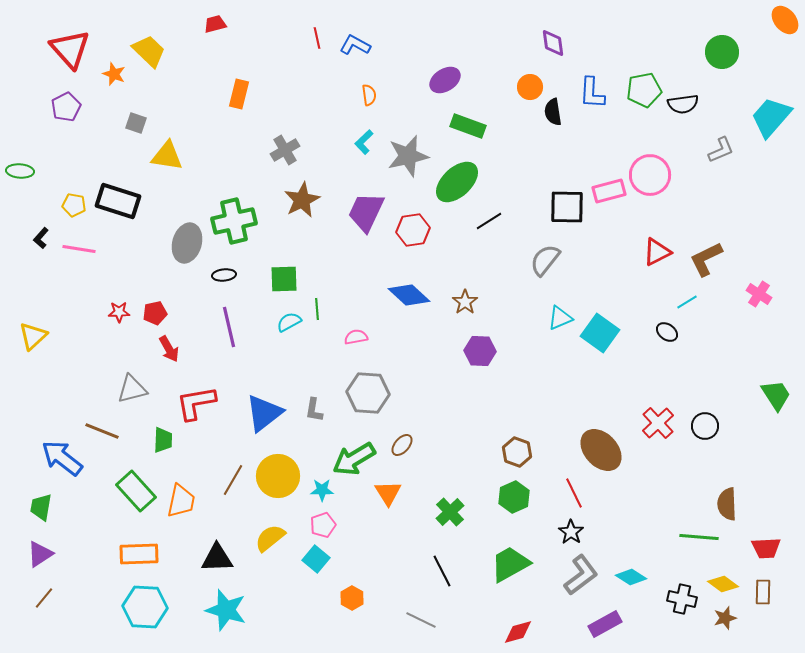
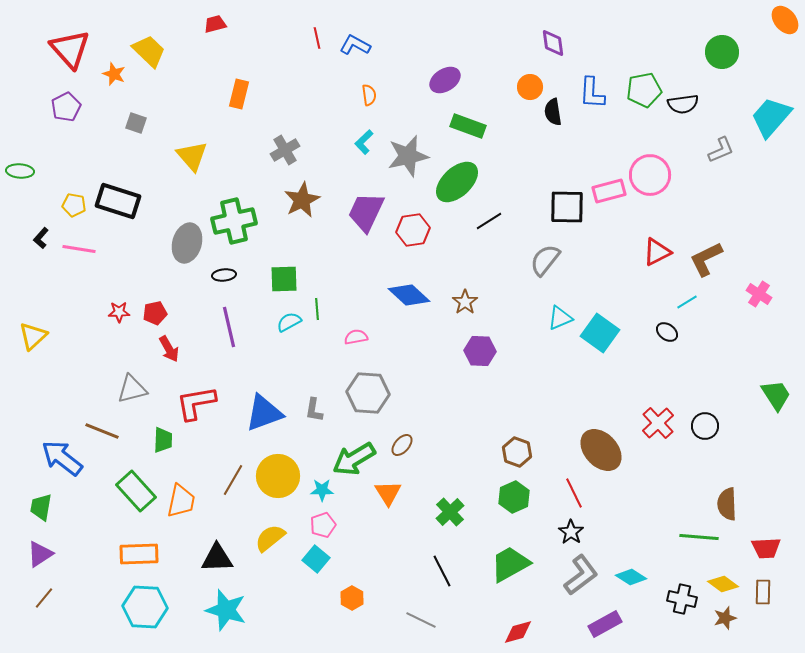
yellow triangle at (167, 156): moved 25 px right; rotated 40 degrees clockwise
blue triangle at (264, 413): rotated 18 degrees clockwise
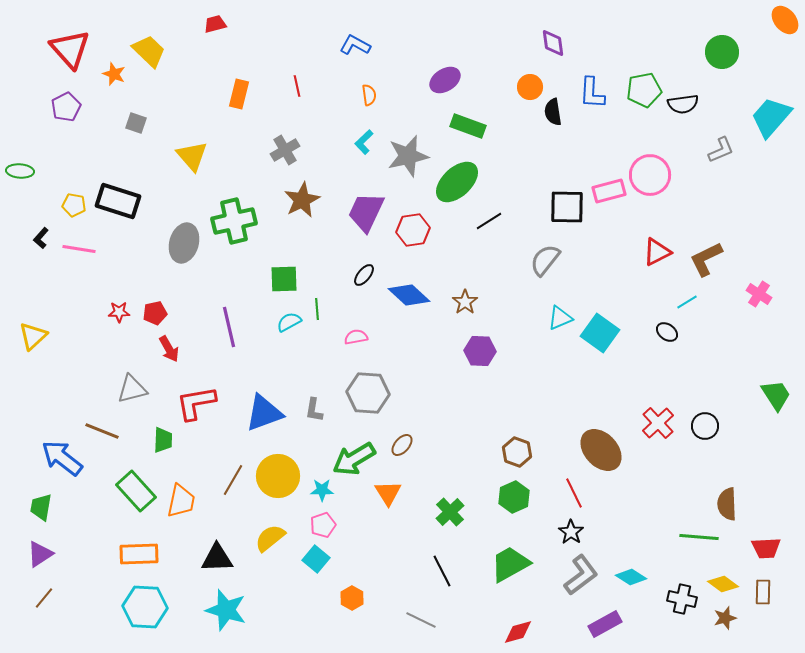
red line at (317, 38): moved 20 px left, 48 px down
gray ellipse at (187, 243): moved 3 px left
black ellipse at (224, 275): moved 140 px right; rotated 45 degrees counterclockwise
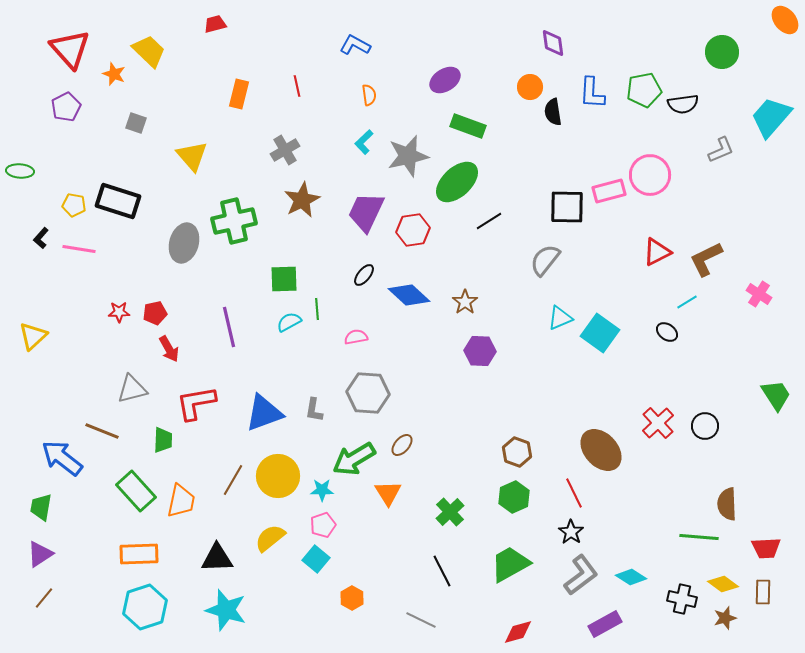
cyan hexagon at (145, 607): rotated 21 degrees counterclockwise
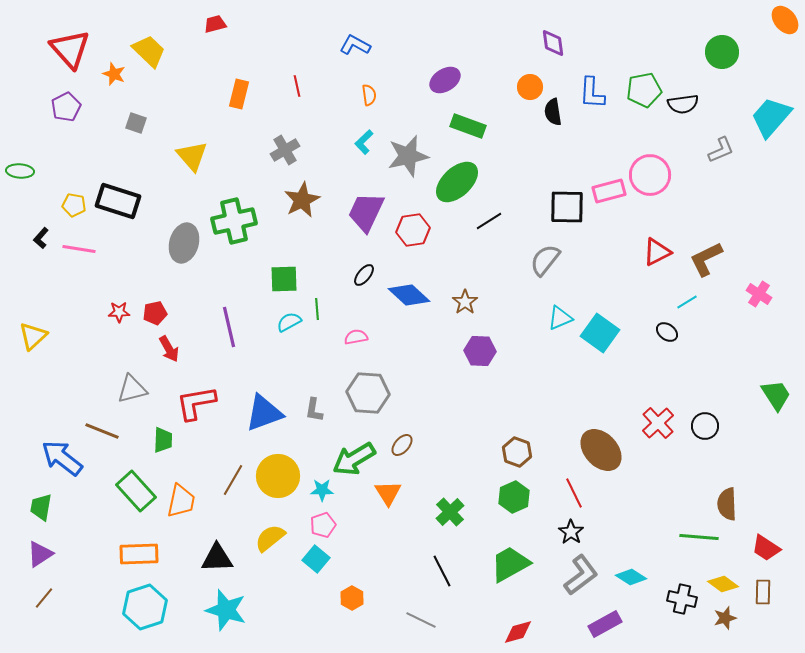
red trapezoid at (766, 548): rotated 36 degrees clockwise
